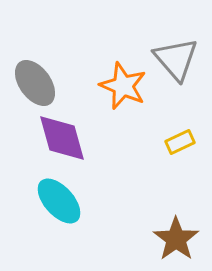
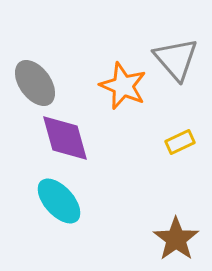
purple diamond: moved 3 px right
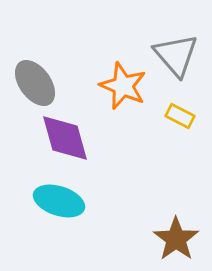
gray triangle: moved 4 px up
yellow rectangle: moved 26 px up; rotated 52 degrees clockwise
cyan ellipse: rotated 30 degrees counterclockwise
